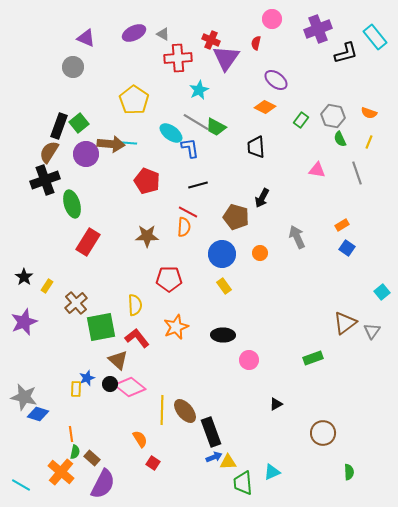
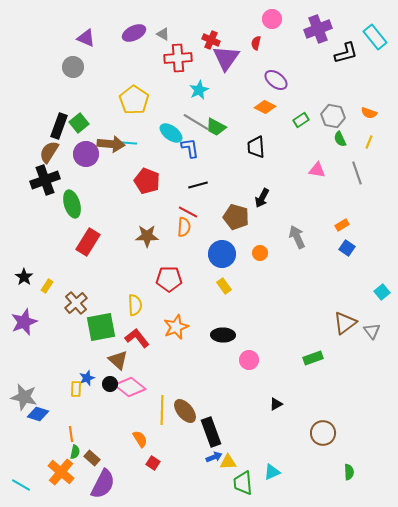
green rectangle at (301, 120): rotated 21 degrees clockwise
gray triangle at (372, 331): rotated 12 degrees counterclockwise
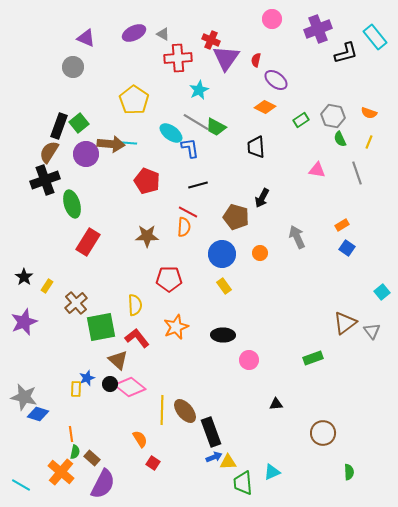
red semicircle at (256, 43): moved 17 px down
black triangle at (276, 404): rotated 24 degrees clockwise
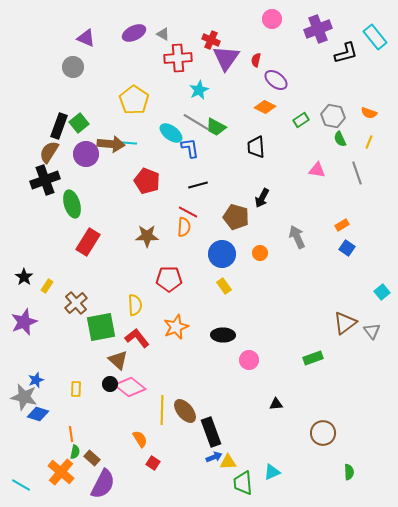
blue star at (87, 378): moved 51 px left, 2 px down
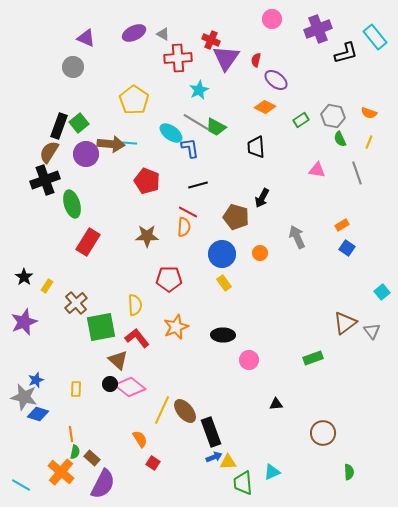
yellow rectangle at (224, 286): moved 3 px up
yellow line at (162, 410): rotated 24 degrees clockwise
